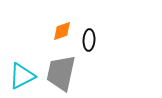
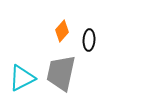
orange diamond: rotated 30 degrees counterclockwise
cyan triangle: moved 2 px down
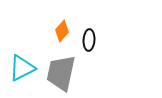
cyan triangle: moved 10 px up
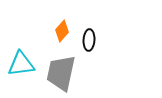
cyan triangle: moved 1 px left, 4 px up; rotated 20 degrees clockwise
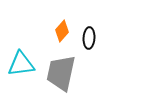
black ellipse: moved 2 px up
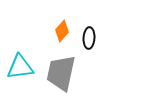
cyan triangle: moved 1 px left, 3 px down
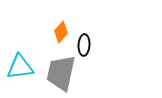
orange diamond: moved 1 px left, 1 px down
black ellipse: moved 5 px left, 7 px down
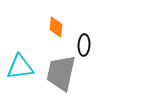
orange diamond: moved 5 px left, 5 px up; rotated 35 degrees counterclockwise
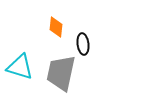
black ellipse: moved 1 px left, 1 px up; rotated 10 degrees counterclockwise
cyan triangle: rotated 24 degrees clockwise
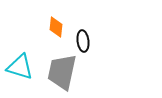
black ellipse: moved 3 px up
gray trapezoid: moved 1 px right, 1 px up
